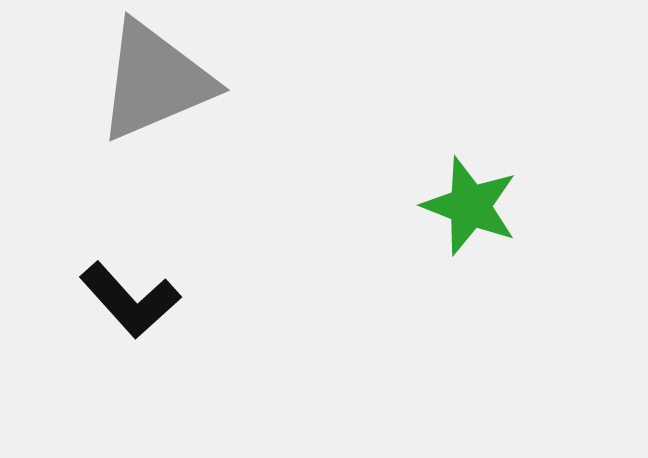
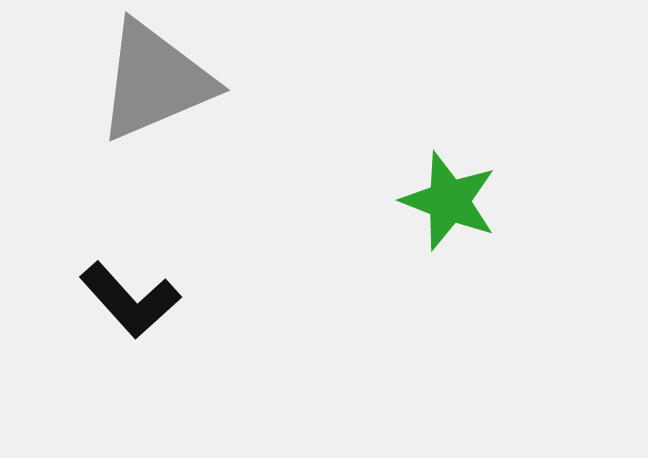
green star: moved 21 px left, 5 px up
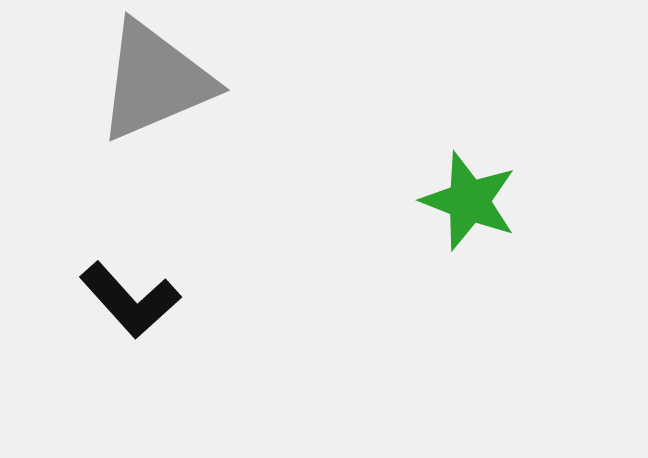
green star: moved 20 px right
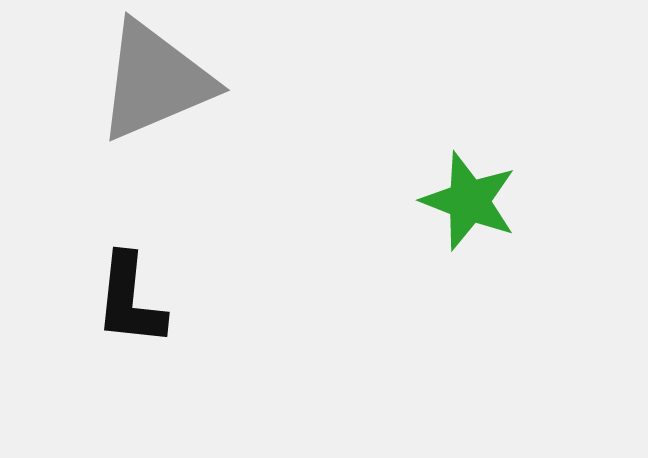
black L-shape: rotated 48 degrees clockwise
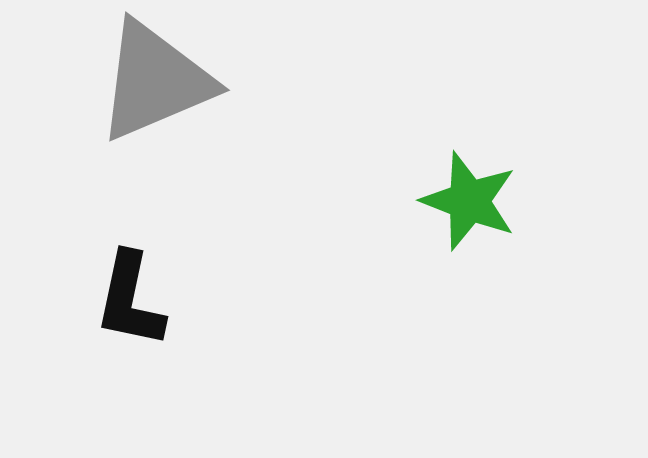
black L-shape: rotated 6 degrees clockwise
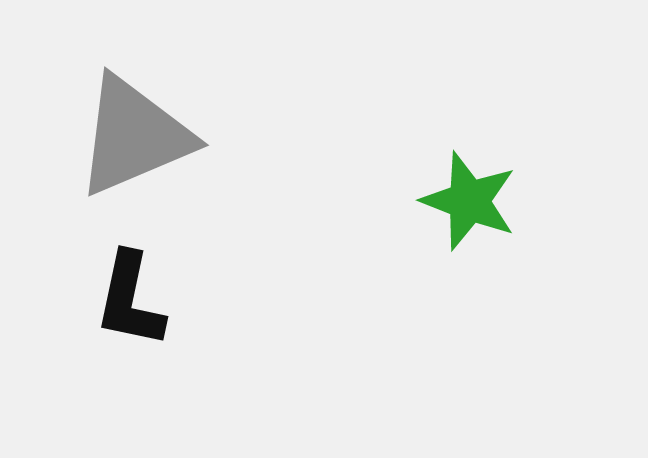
gray triangle: moved 21 px left, 55 px down
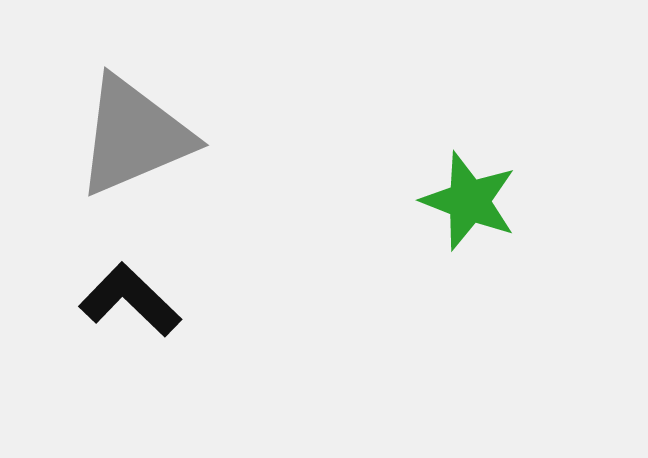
black L-shape: rotated 122 degrees clockwise
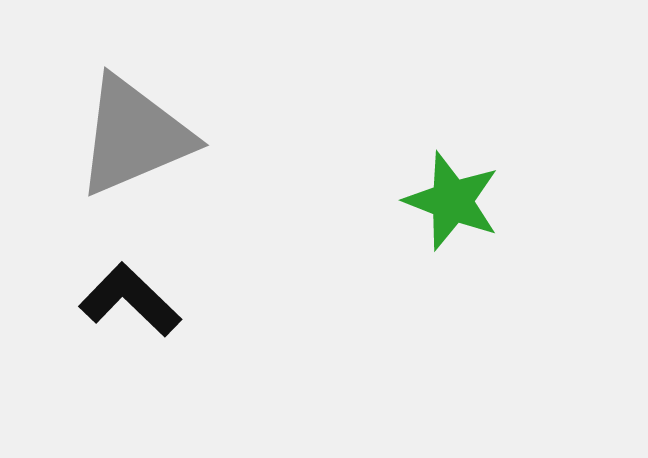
green star: moved 17 px left
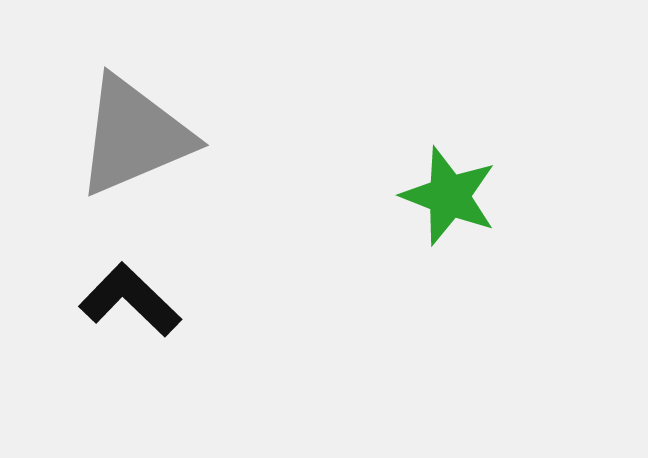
green star: moved 3 px left, 5 px up
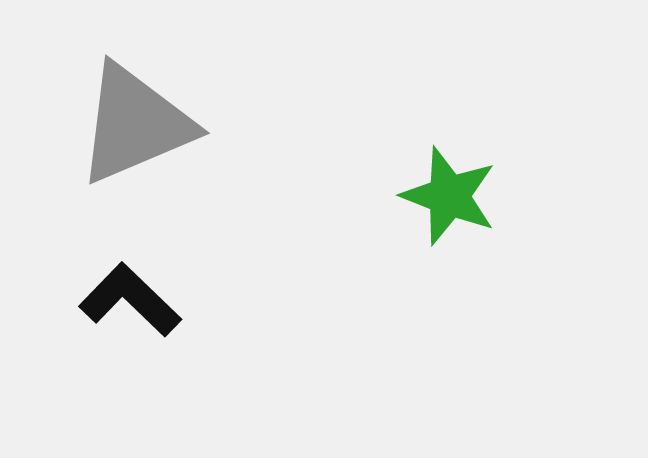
gray triangle: moved 1 px right, 12 px up
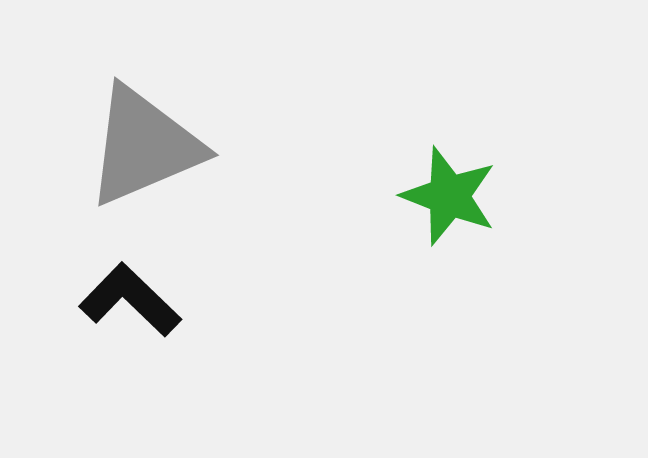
gray triangle: moved 9 px right, 22 px down
